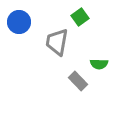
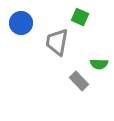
green square: rotated 30 degrees counterclockwise
blue circle: moved 2 px right, 1 px down
gray rectangle: moved 1 px right
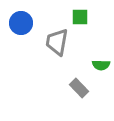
green square: rotated 24 degrees counterclockwise
green semicircle: moved 2 px right, 1 px down
gray rectangle: moved 7 px down
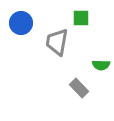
green square: moved 1 px right, 1 px down
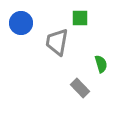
green square: moved 1 px left
green semicircle: moved 1 px up; rotated 108 degrees counterclockwise
gray rectangle: moved 1 px right
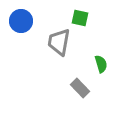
green square: rotated 12 degrees clockwise
blue circle: moved 2 px up
gray trapezoid: moved 2 px right
